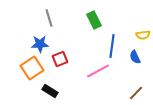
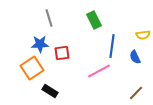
red square: moved 2 px right, 6 px up; rotated 14 degrees clockwise
pink line: moved 1 px right
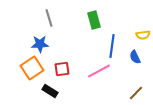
green rectangle: rotated 12 degrees clockwise
red square: moved 16 px down
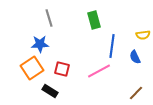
red square: rotated 21 degrees clockwise
